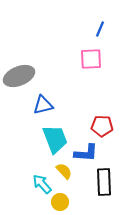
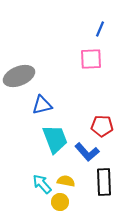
blue triangle: moved 1 px left
blue L-shape: moved 1 px right, 1 px up; rotated 45 degrees clockwise
yellow semicircle: moved 2 px right, 10 px down; rotated 36 degrees counterclockwise
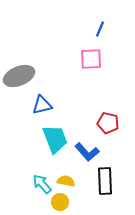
red pentagon: moved 6 px right, 3 px up; rotated 10 degrees clockwise
black rectangle: moved 1 px right, 1 px up
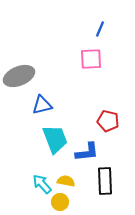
red pentagon: moved 2 px up
blue L-shape: rotated 55 degrees counterclockwise
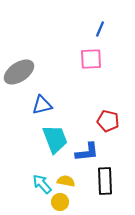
gray ellipse: moved 4 px up; rotated 12 degrees counterclockwise
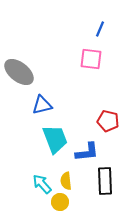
pink square: rotated 10 degrees clockwise
gray ellipse: rotated 72 degrees clockwise
yellow semicircle: rotated 108 degrees counterclockwise
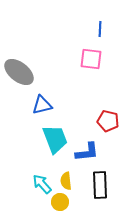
blue line: rotated 21 degrees counterclockwise
black rectangle: moved 5 px left, 4 px down
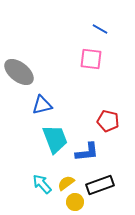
blue line: rotated 63 degrees counterclockwise
yellow semicircle: moved 2 px down; rotated 60 degrees clockwise
black rectangle: rotated 72 degrees clockwise
yellow circle: moved 15 px right
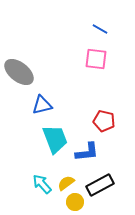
pink square: moved 5 px right
red pentagon: moved 4 px left
black rectangle: rotated 8 degrees counterclockwise
